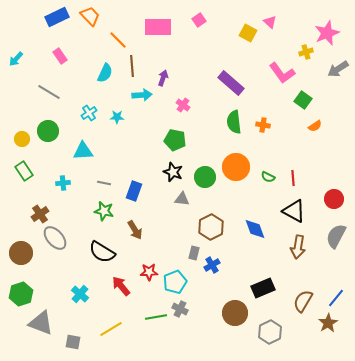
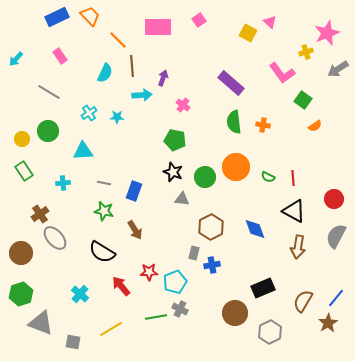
blue cross at (212, 265): rotated 21 degrees clockwise
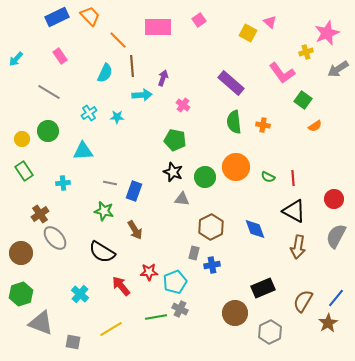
gray line at (104, 183): moved 6 px right
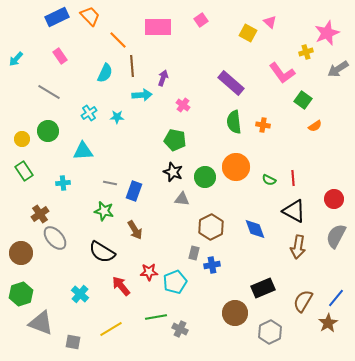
pink square at (199, 20): moved 2 px right
green semicircle at (268, 177): moved 1 px right, 3 px down
gray cross at (180, 309): moved 20 px down
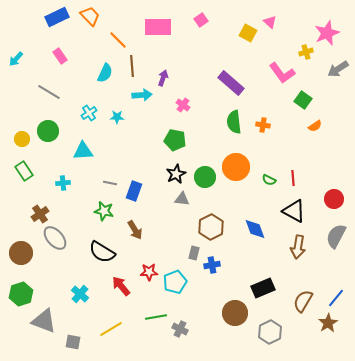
black star at (173, 172): moved 3 px right, 2 px down; rotated 24 degrees clockwise
gray triangle at (41, 323): moved 3 px right, 2 px up
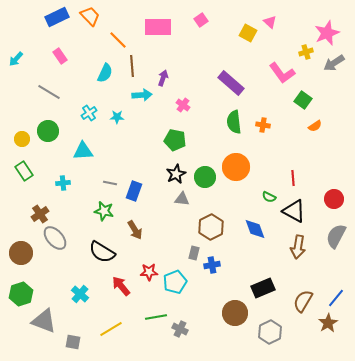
gray arrow at (338, 69): moved 4 px left, 6 px up
green semicircle at (269, 180): moved 17 px down
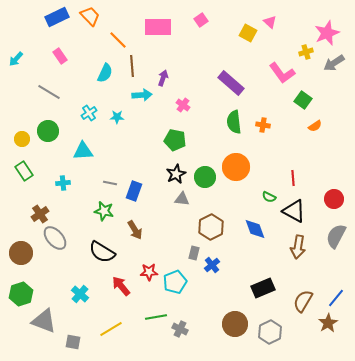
blue cross at (212, 265): rotated 28 degrees counterclockwise
brown circle at (235, 313): moved 11 px down
